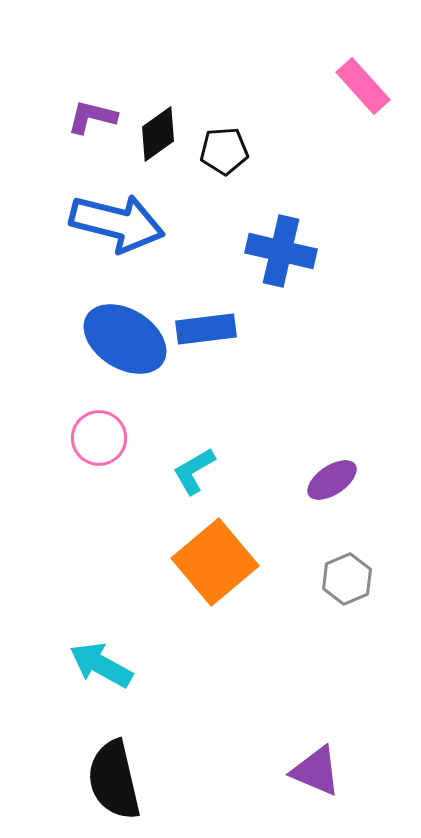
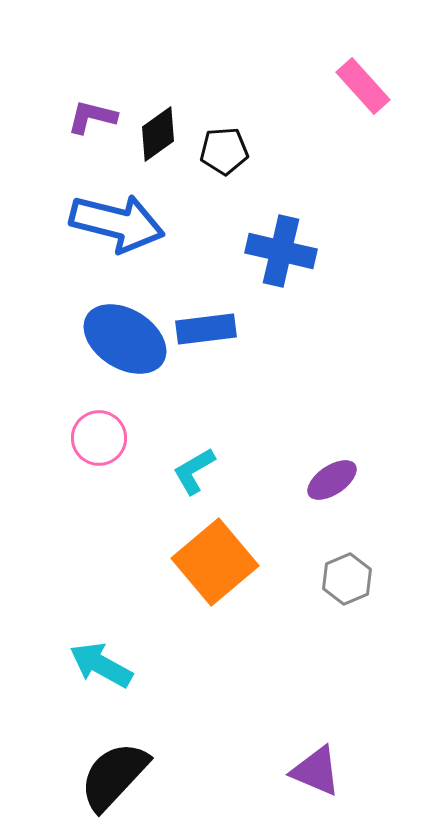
black semicircle: moved 4 px up; rotated 56 degrees clockwise
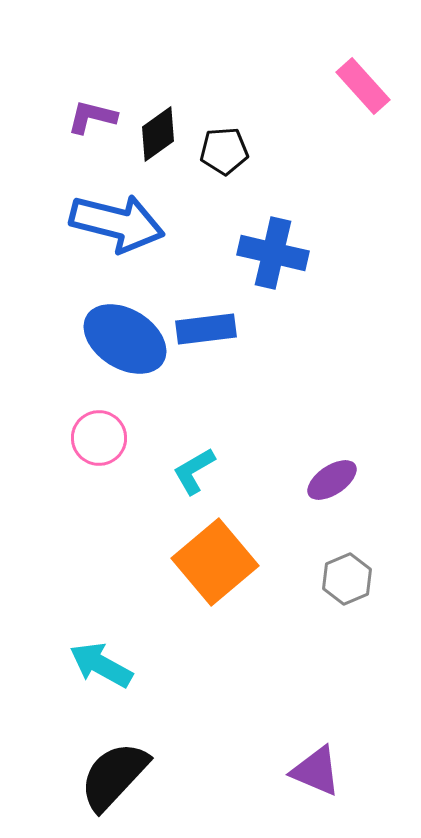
blue cross: moved 8 px left, 2 px down
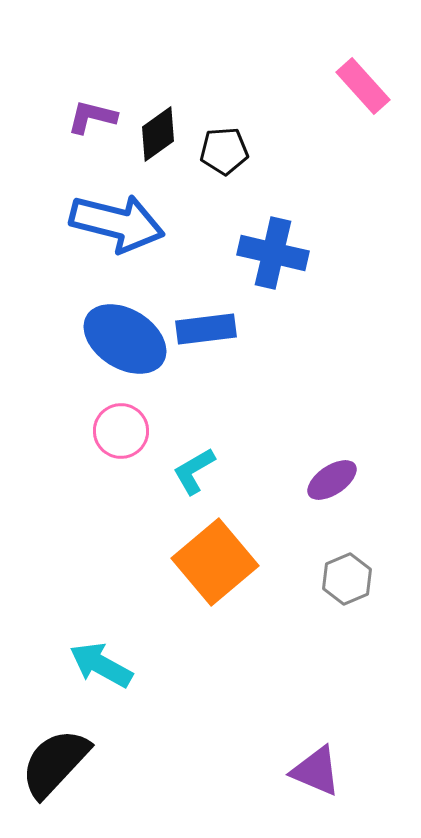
pink circle: moved 22 px right, 7 px up
black semicircle: moved 59 px left, 13 px up
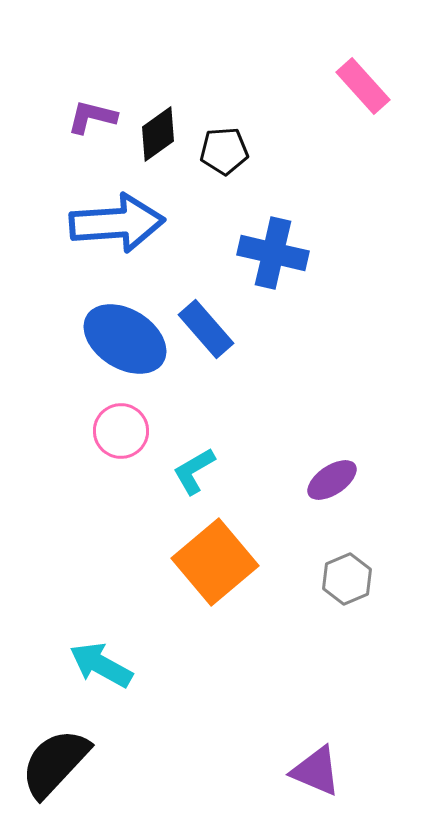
blue arrow: rotated 18 degrees counterclockwise
blue rectangle: rotated 56 degrees clockwise
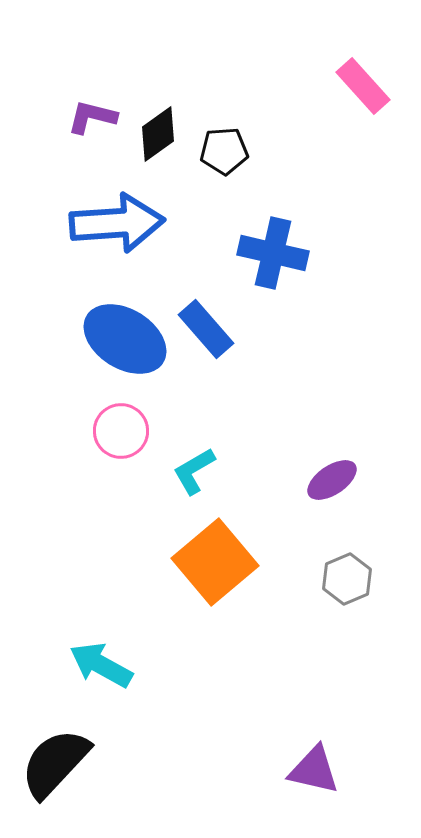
purple triangle: moved 2 px left, 1 px up; rotated 10 degrees counterclockwise
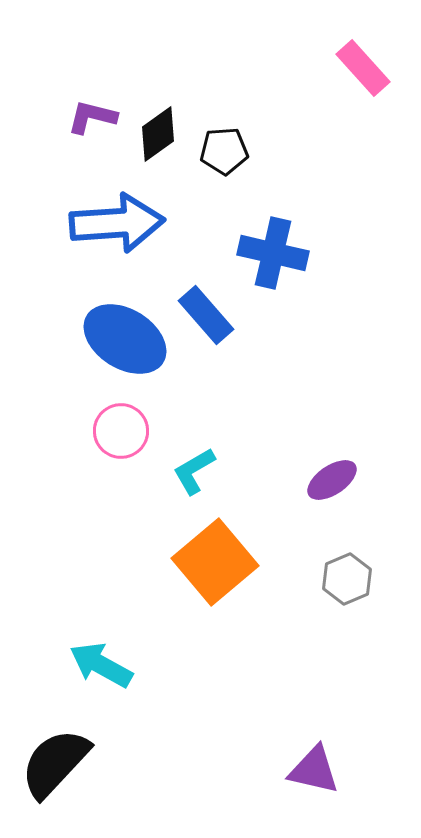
pink rectangle: moved 18 px up
blue rectangle: moved 14 px up
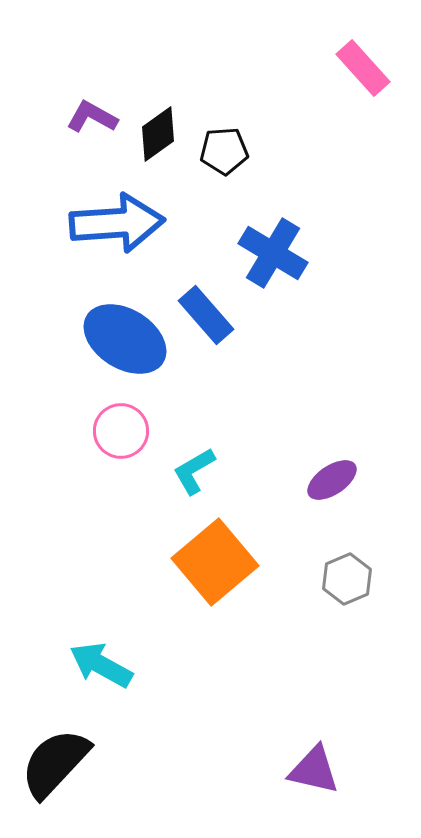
purple L-shape: rotated 15 degrees clockwise
blue cross: rotated 18 degrees clockwise
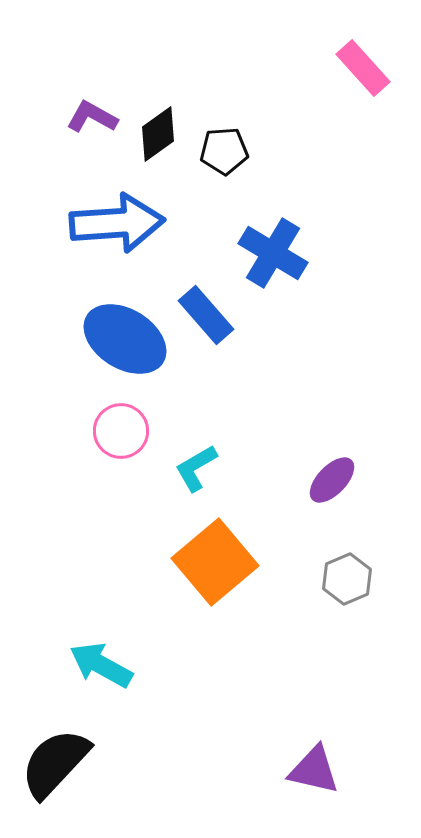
cyan L-shape: moved 2 px right, 3 px up
purple ellipse: rotated 12 degrees counterclockwise
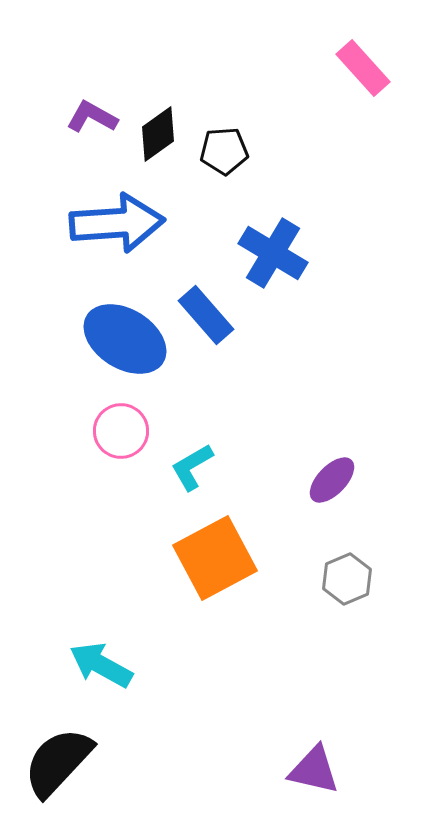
cyan L-shape: moved 4 px left, 1 px up
orange square: moved 4 px up; rotated 12 degrees clockwise
black semicircle: moved 3 px right, 1 px up
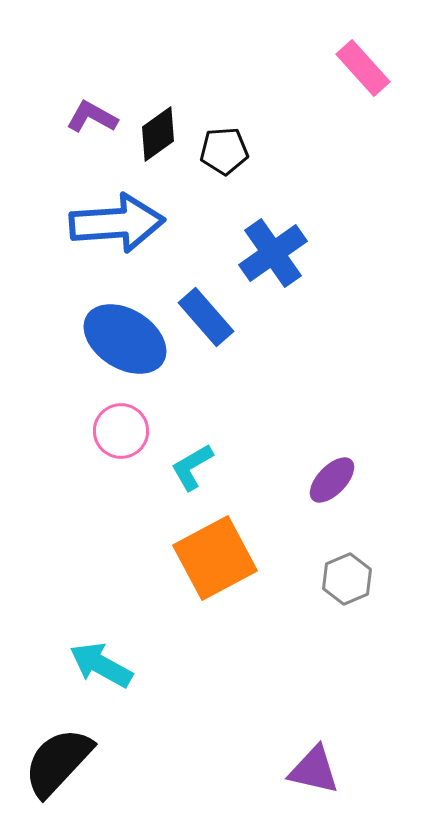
blue cross: rotated 24 degrees clockwise
blue rectangle: moved 2 px down
